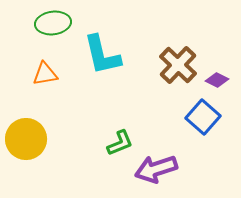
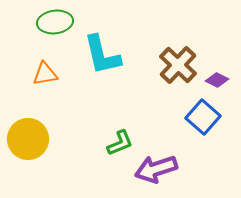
green ellipse: moved 2 px right, 1 px up
yellow circle: moved 2 px right
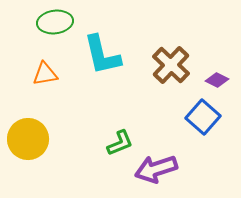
brown cross: moved 7 px left
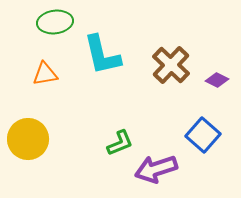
blue square: moved 18 px down
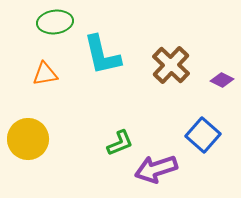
purple diamond: moved 5 px right
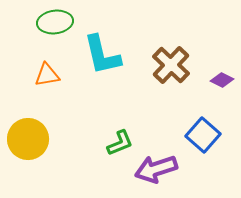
orange triangle: moved 2 px right, 1 px down
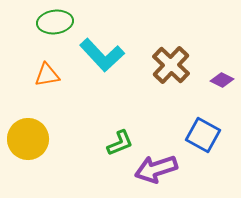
cyan L-shape: rotated 30 degrees counterclockwise
blue square: rotated 12 degrees counterclockwise
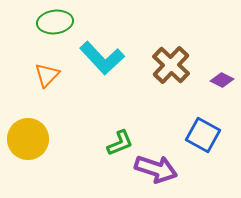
cyan L-shape: moved 3 px down
orange triangle: rotated 36 degrees counterclockwise
purple arrow: rotated 144 degrees counterclockwise
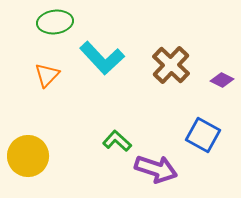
yellow circle: moved 17 px down
green L-shape: moved 3 px left, 2 px up; rotated 116 degrees counterclockwise
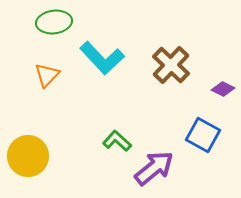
green ellipse: moved 1 px left
purple diamond: moved 1 px right, 9 px down
purple arrow: moved 2 px left, 1 px up; rotated 57 degrees counterclockwise
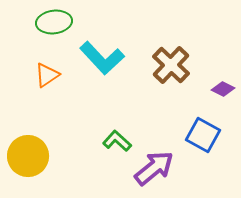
orange triangle: rotated 12 degrees clockwise
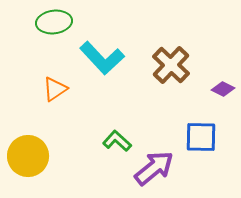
orange triangle: moved 8 px right, 14 px down
blue square: moved 2 px left, 2 px down; rotated 28 degrees counterclockwise
